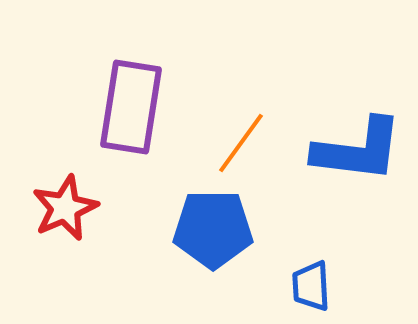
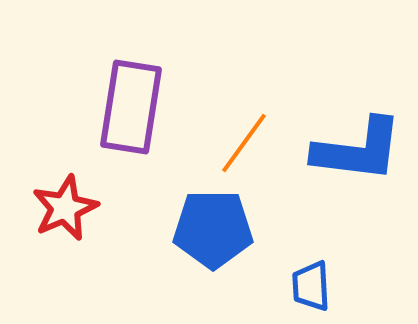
orange line: moved 3 px right
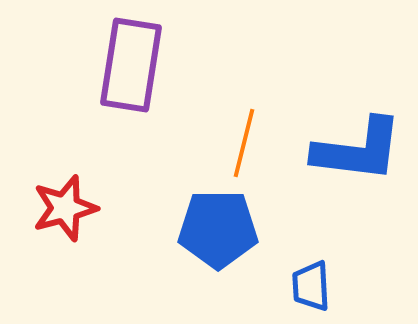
purple rectangle: moved 42 px up
orange line: rotated 22 degrees counterclockwise
red star: rotated 8 degrees clockwise
blue pentagon: moved 5 px right
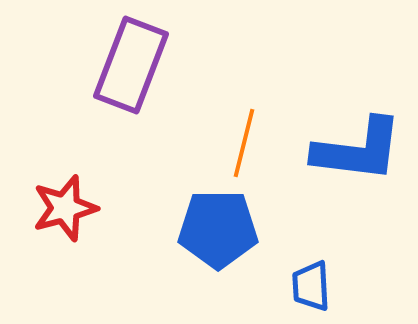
purple rectangle: rotated 12 degrees clockwise
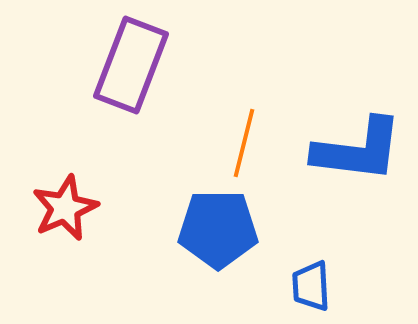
red star: rotated 8 degrees counterclockwise
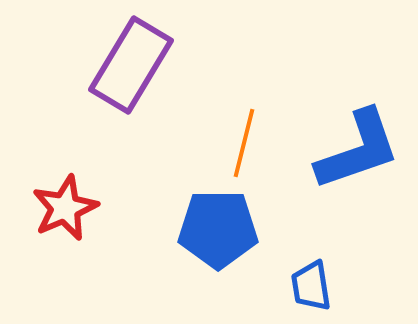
purple rectangle: rotated 10 degrees clockwise
blue L-shape: rotated 26 degrees counterclockwise
blue trapezoid: rotated 6 degrees counterclockwise
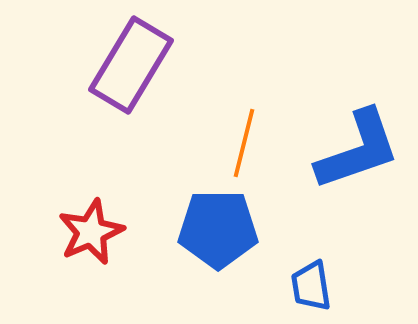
red star: moved 26 px right, 24 px down
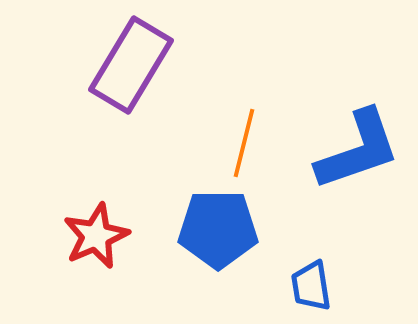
red star: moved 5 px right, 4 px down
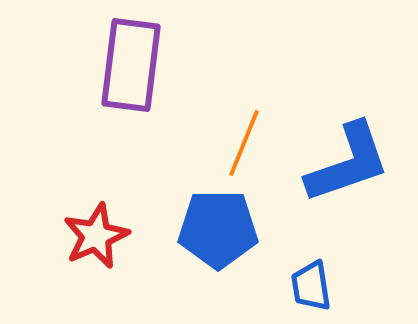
purple rectangle: rotated 24 degrees counterclockwise
orange line: rotated 8 degrees clockwise
blue L-shape: moved 10 px left, 13 px down
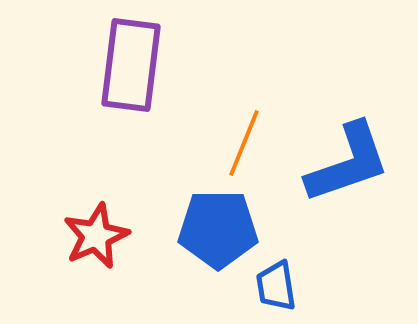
blue trapezoid: moved 35 px left
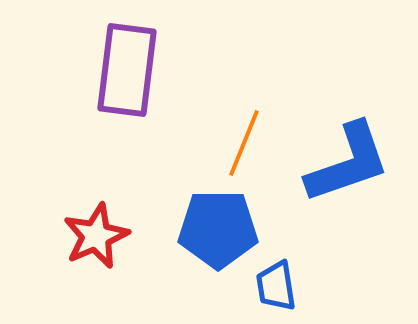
purple rectangle: moved 4 px left, 5 px down
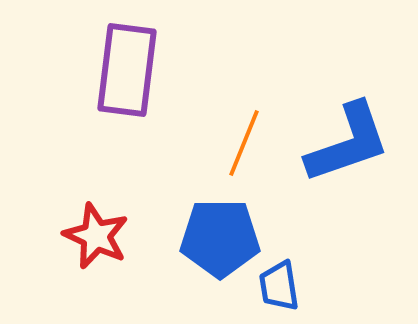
blue L-shape: moved 20 px up
blue pentagon: moved 2 px right, 9 px down
red star: rotated 24 degrees counterclockwise
blue trapezoid: moved 3 px right
